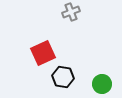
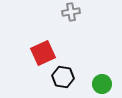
gray cross: rotated 12 degrees clockwise
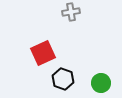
black hexagon: moved 2 px down; rotated 10 degrees clockwise
green circle: moved 1 px left, 1 px up
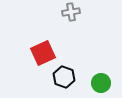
black hexagon: moved 1 px right, 2 px up
